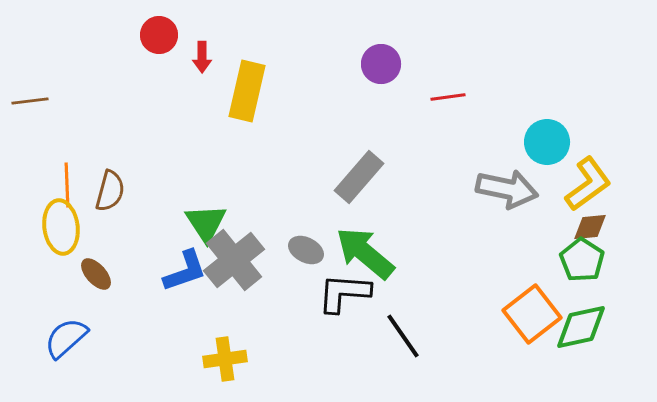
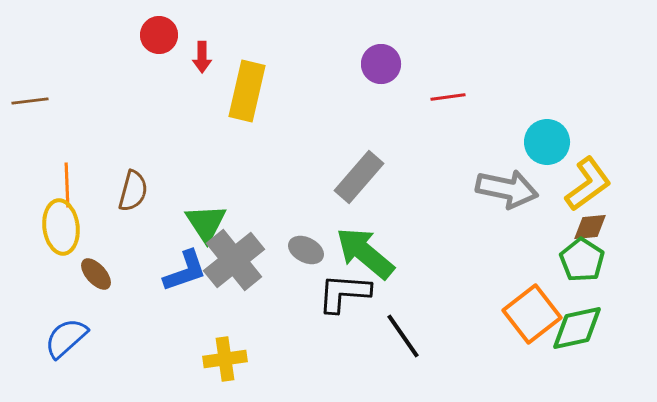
brown semicircle: moved 23 px right
green diamond: moved 4 px left, 1 px down
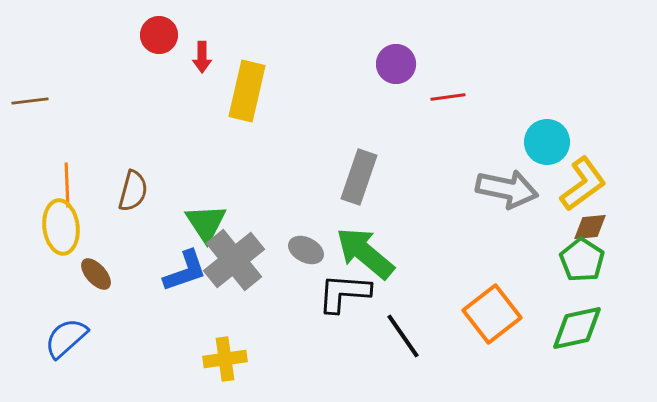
purple circle: moved 15 px right
gray rectangle: rotated 22 degrees counterclockwise
yellow L-shape: moved 5 px left
orange square: moved 40 px left
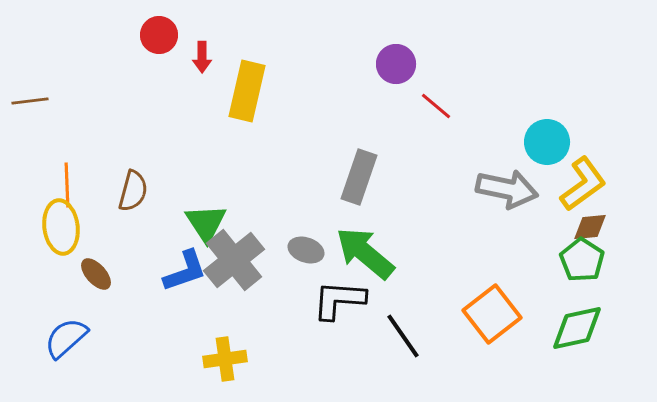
red line: moved 12 px left, 9 px down; rotated 48 degrees clockwise
gray ellipse: rotated 8 degrees counterclockwise
black L-shape: moved 5 px left, 7 px down
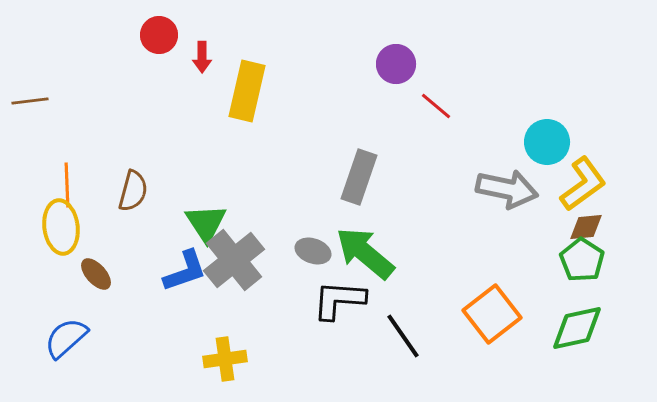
brown diamond: moved 4 px left
gray ellipse: moved 7 px right, 1 px down
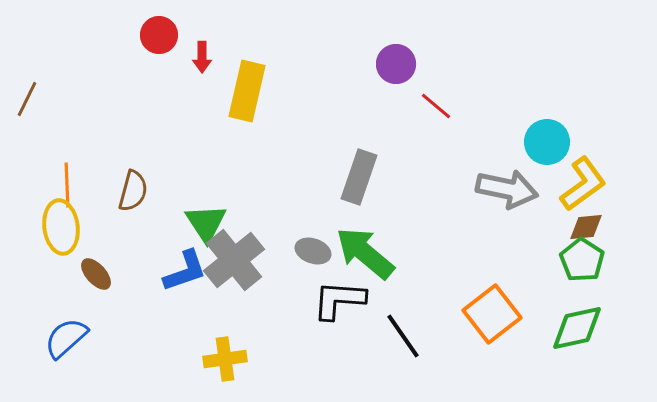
brown line: moved 3 px left, 2 px up; rotated 57 degrees counterclockwise
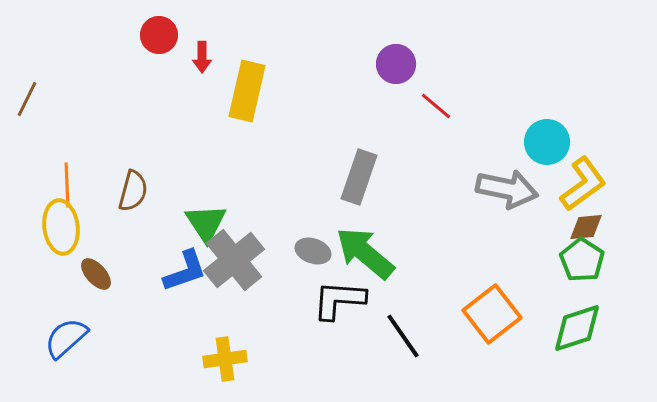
green diamond: rotated 6 degrees counterclockwise
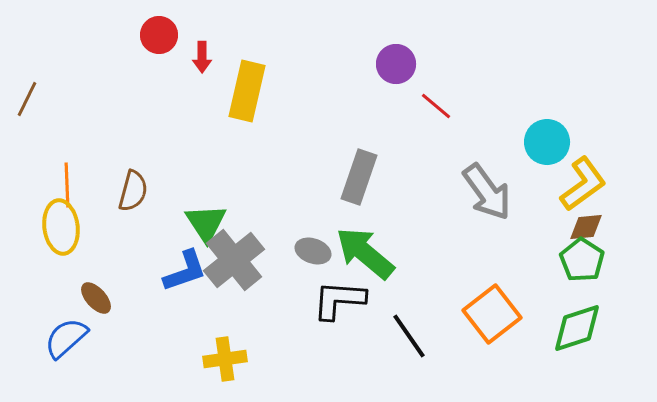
gray arrow: moved 20 px left, 3 px down; rotated 42 degrees clockwise
brown ellipse: moved 24 px down
black line: moved 6 px right
